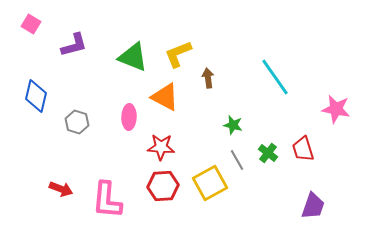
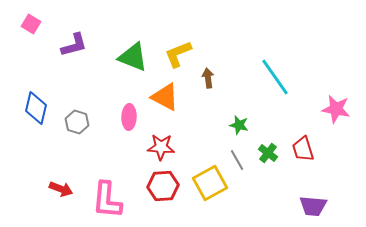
blue diamond: moved 12 px down
green star: moved 6 px right
purple trapezoid: rotated 76 degrees clockwise
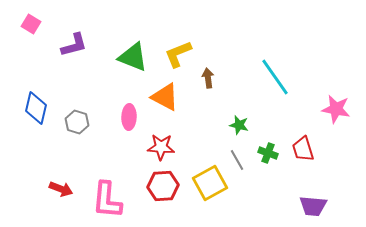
green cross: rotated 18 degrees counterclockwise
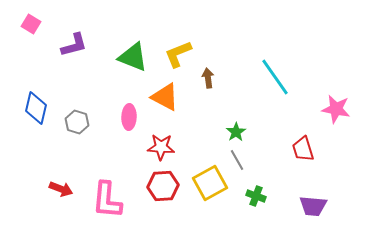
green star: moved 3 px left, 7 px down; rotated 24 degrees clockwise
green cross: moved 12 px left, 43 px down
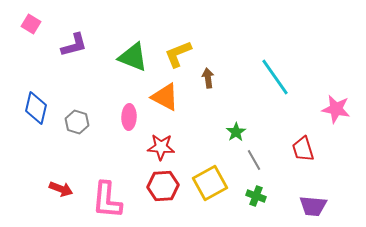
gray line: moved 17 px right
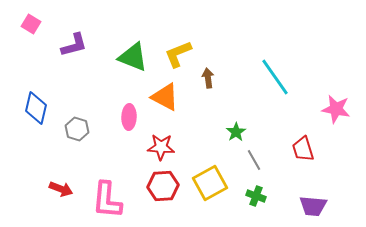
gray hexagon: moved 7 px down
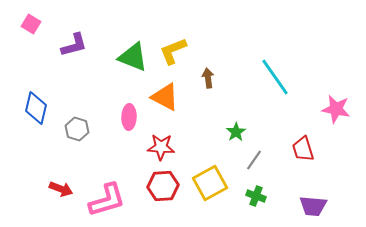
yellow L-shape: moved 5 px left, 3 px up
gray line: rotated 65 degrees clockwise
pink L-shape: rotated 111 degrees counterclockwise
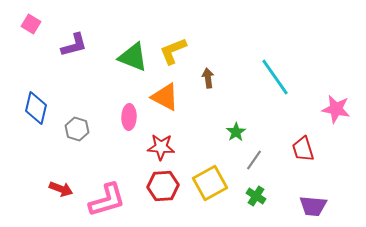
green cross: rotated 12 degrees clockwise
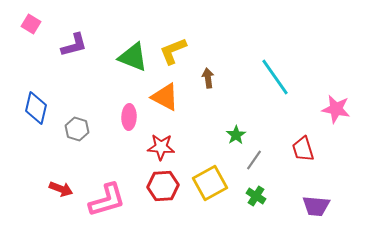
green star: moved 3 px down
purple trapezoid: moved 3 px right
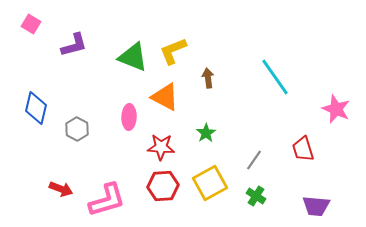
pink star: rotated 12 degrees clockwise
gray hexagon: rotated 10 degrees clockwise
green star: moved 30 px left, 2 px up
